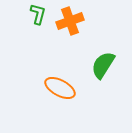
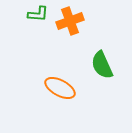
green L-shape: rotated 80 degrees clockwise
green semicircle: moved 1 px left; rotated 56 degrees counterclockwise
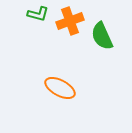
green L-shape: rotated 10 degrees clockwise
green semicircle: moved 29 px up
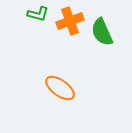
green semicircle: moved 4 px up
orange ellipse: rotated 8 degrees clockwise
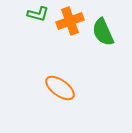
green semicircle: moved 1 px right
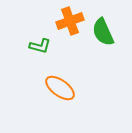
green L-shape: moved 2 px right, 32 px down
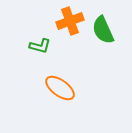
green semicircle: moved 2 px up
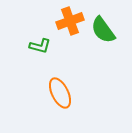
green semicircle: rotated 12 degrees counterclockwise
orange ellipse: moved 5 px down; rotated 28 degrees clockwise
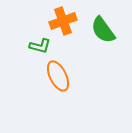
orange cross: moved 7 px left
orange ellipse: moved 2 px left, 17 px up
